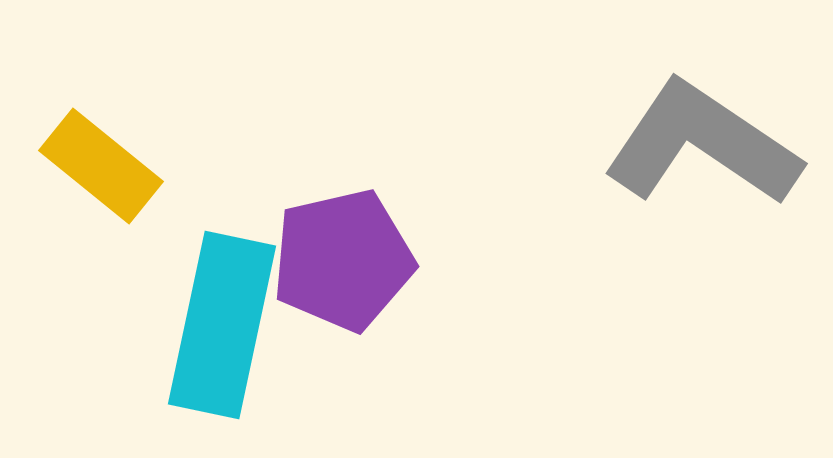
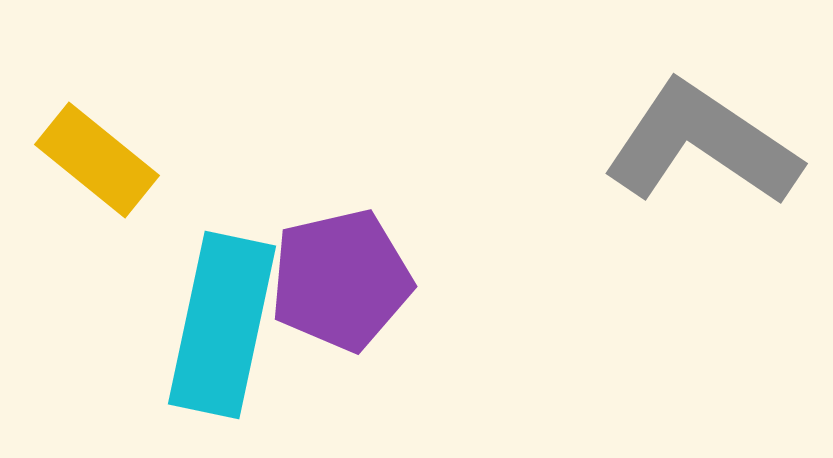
yellow rectangle: moved 4 px left, 6 px up
purple pentagon: moved 2 px left, 20 px down
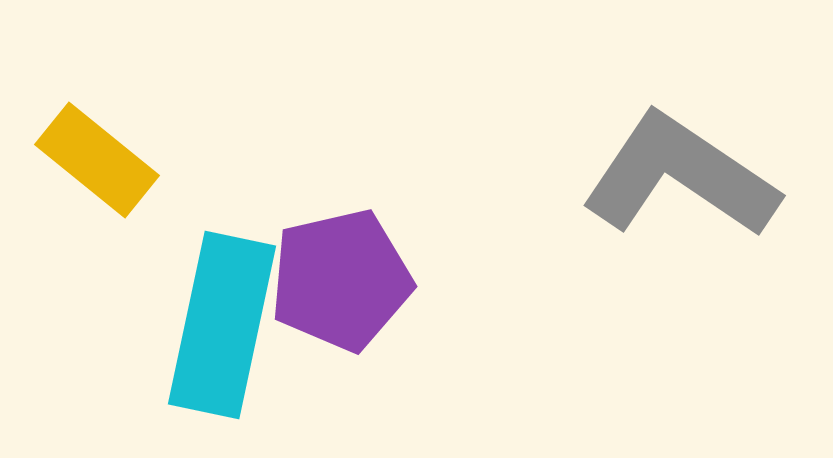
gray L-shape: moved 22 px left, 32 px down
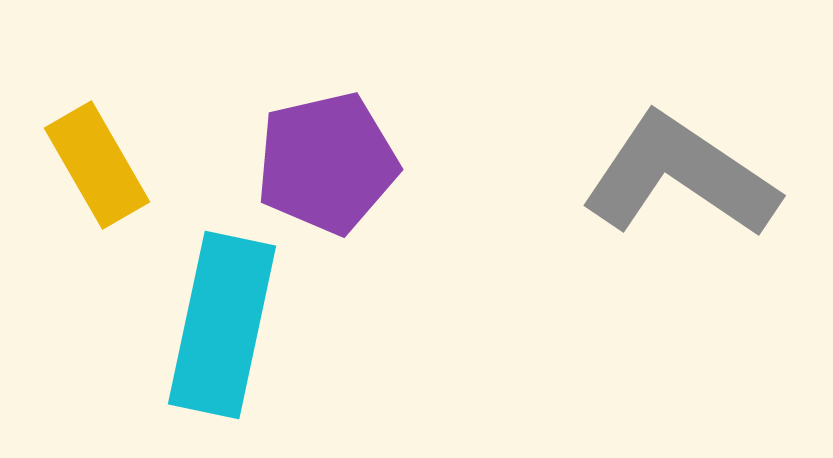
yellow rectangle: moved 5 px down; rotated 21 degrees clockwise
purple pentagon: moved 14 px left, 117 px up
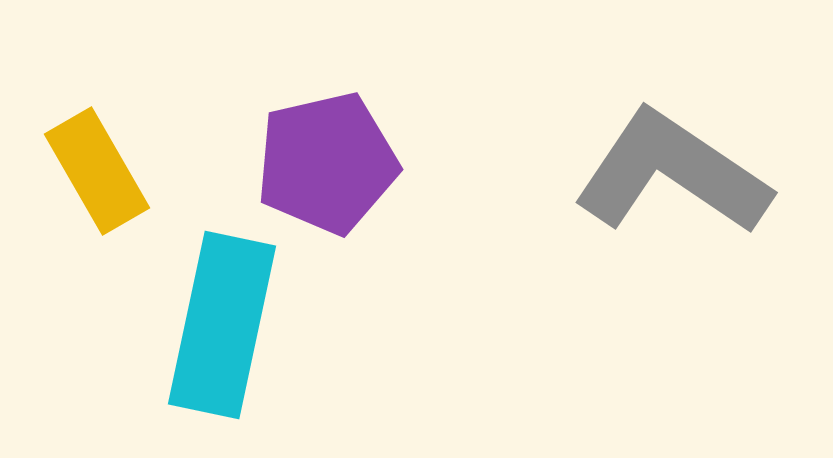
yellow rectangle: moved 6 px down
gray L-shape: moved 8 px left, 3 px up
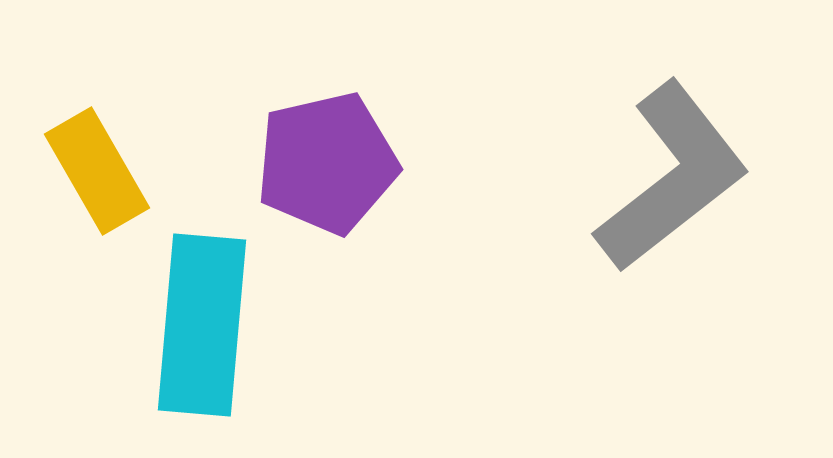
gray L-shape: moved 4 px down; rotated 108 degrees clockwise
cyan rectangle: moved 20 px left; rotated 7 degrees counterclockwise
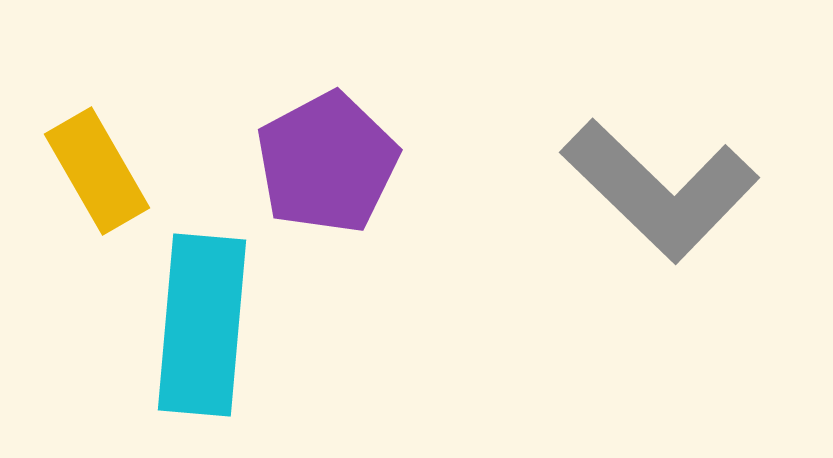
purple pentagon: rotated 15 degrees counterclockwise
gray L-shape: moved 12 px left, 13 px down; rotated 82 degrees clockwise
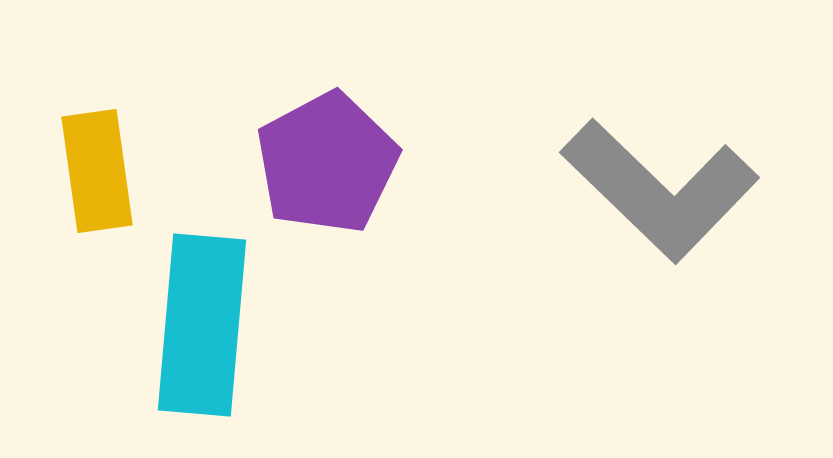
yellow rectangle: rotated 22 degrees clockwise
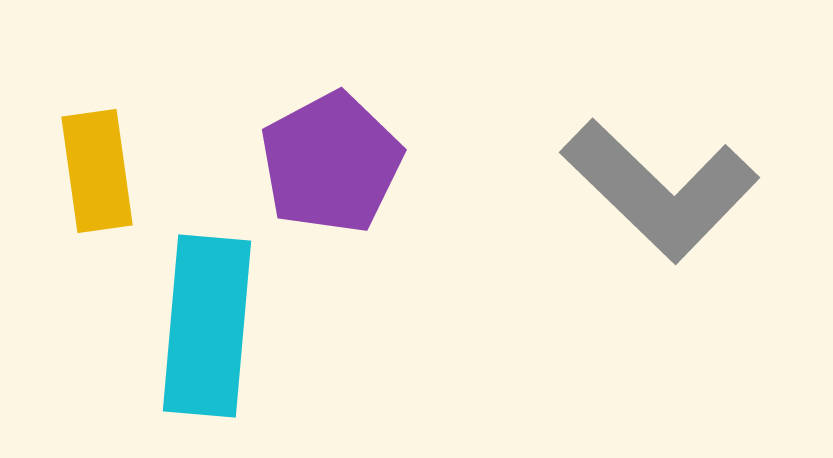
purple pentagon: moved 4 px right
cyan rectangle: moved 5 px right, 1 px down
